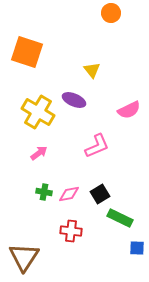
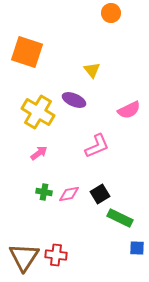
red cross: moved 15 px left, 24 px down
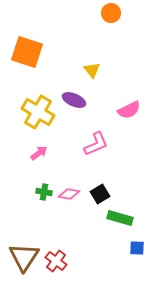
pink L-shape: moved 1 px left, 2 px up
pink diamond: rotated 20 degrees clockwise
green rectangle: rotated 10 degrees counterclockwise
red cross: moved 6 px down; rotated 30 degrees clockwise
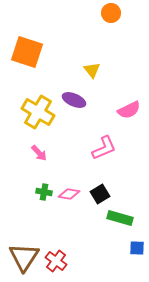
pink L-shape: moved 8 px right, 4 px down
pink arrow: rotated 84 degrees clockwise
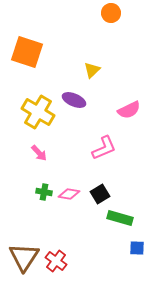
yellow triangle: rotated 24 degrees clockwise
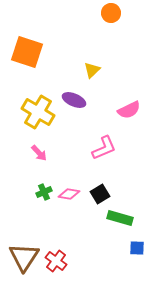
green cross: rotated 35 degrees counterclockwise
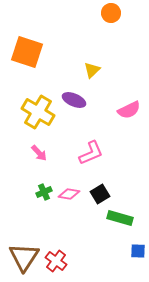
pink L-shape: moved 13 px left, 5 px down
blue square: moved 1 px right, 3 px down
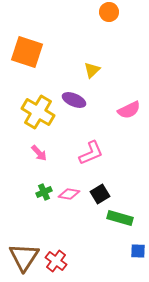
orange circle: moved 2 px left, 1 px up
